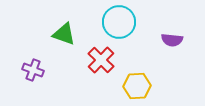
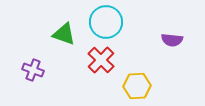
cyan circle: moved 13 px left
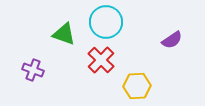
purple semicircle: rotated 40 degrees counterclockwise
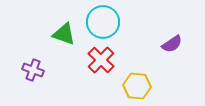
cyan circle: moved 3 px left
purple semicircle: moved 4 px down
yellow hexagon: rotated 8 degrees clockwise
